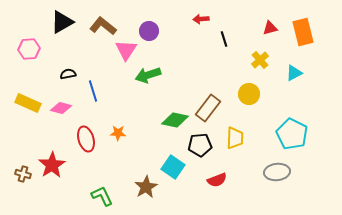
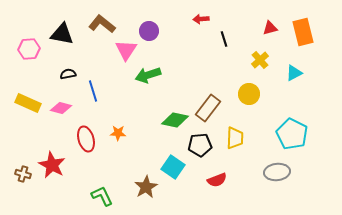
black triangle: moved 12 px down; rotated 40 degrees clockwise
brown L-shape: moved 1 px left, 2 px up
red star: rotated 12 degrees counterclockwise
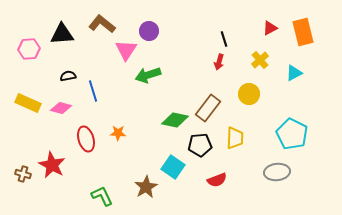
red arrow: moved 18 px right, 43 px down; rotated 70 degrees counterclockwise
red triangle: rotated 14 degrees counterclockwise
black triangle: rotated 15 degrees counterclockwise
black semicircle: moved 2 px down
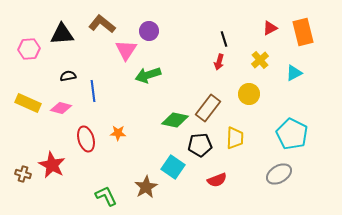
blue line: rotated 10 degrees clockwise
gray ellipse: moved 2 px right, 2 px down; rotated 25 degrees counterclockwise
green L-shape: moved 4 px right
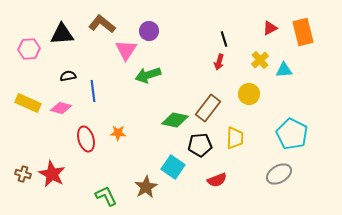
cyan triangle: moved 10 px left, 3 px up; rotated 24 degrees clockwise
red star: moved 9 px down
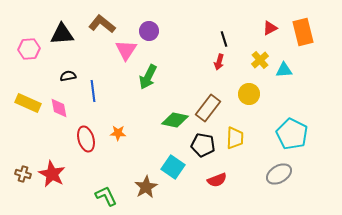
green arrow: moved 2 px down; rotated 45 degrees counterclockwise
pink diamond: moved 2 px left; rotated 65 degrees clockwise
black pentagon: moved 3 px right; rotated 15 degrees clockwise
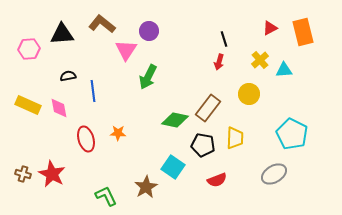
yellow rectangle: moved 2 px down
gray ellipse: moved 5 px left
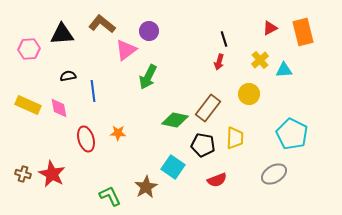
pink triangle: rotated 20 degrees clockwise
green L-shape: moved 4 px right
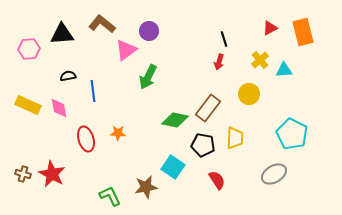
red semicircle: rotated 102 degrees counterclockwise
brown star: rotated 20 degrees clockwise
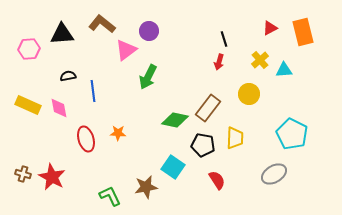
red star: moved 3 px down
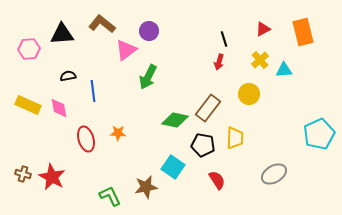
red triangle: moved 7 px left, 1 px down
cyan pentagon: moved 27 px right; rotated 20 degrees clockwise
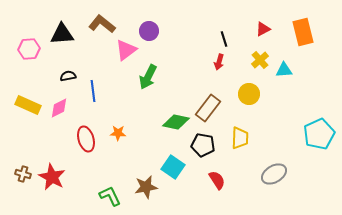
pink diamond: rotated 75 degrees clockwise
green diamond: moved 1 px right, 2 px down
yellow trapezoid: moved 5 px right
